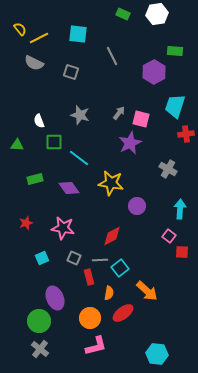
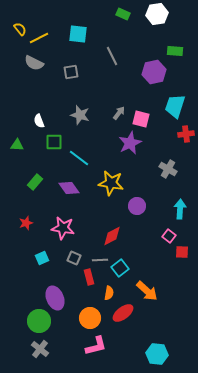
gray square at (71, 72): rotated 28 degrees counterclockwise
purple hexagon at (154, 72): rotated 15 degrees clockwise
green rectangle at (35, 179): moved 3 px down; rotated 35 degrees counterclockwise
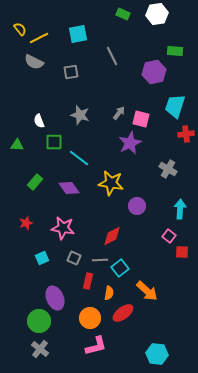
cyan square at (78, 34): rotated 18 degrees counterclockwise
gray semicircle at (34, 63): moved 1 px up
red rectangle at (89, 277): moved 1 px left, 4 px down; rotated 28 degrees clockwise
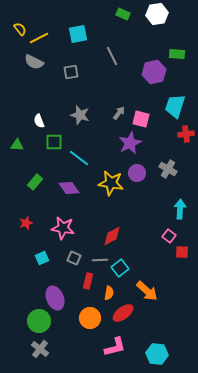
green rectangle at (175, 51): moved 2 px right, 3 px down
purple circle at (137, 206): moved 33 px up
pink L-shape at (96, 346): moved 19 px right, 1 px down
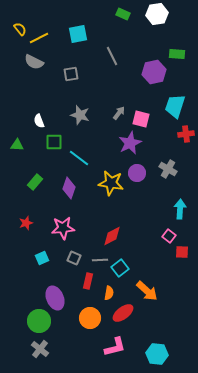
gray square at (71, 72): moved 2 px down
purple diamond at (69, 188): rotated 55 degrees clockwise
pink star at (63, 228): rotated 15 degrees counterclockwise
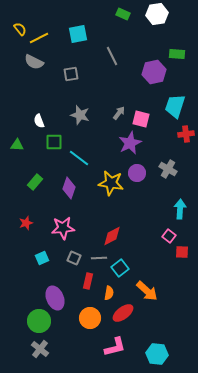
gray line at (100, 260): moved 1 px left, 2 px up
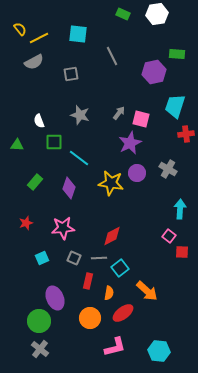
cyan square at (78, 34): rotated 18 degrees clockwise
gray semicircle at (34, 62): rotated 54 degrees counterclockwise
cyan hexagon at (157, 354): moved 2 px right, 3 px up
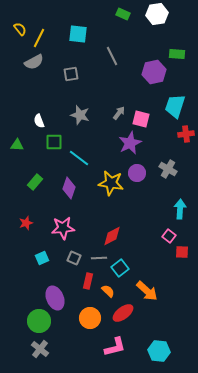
yellow line at (39, 38): rotated 36 degrees counterclockwise
orange semicircle at (109, 293): moved 1 px left, 2 px up; rotated 56 degrees counterclockwise
